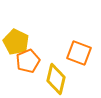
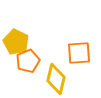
orange square: rotated 25 degrees counterclockwise
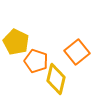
orange square: moved 2 px left, 1 px up; rotated 35 degrees counterclockwise
orange pentagon: moved 8 px right; rotated 30 degrees counterclockwise
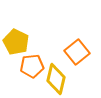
orange pentagon: moved 4 px left, 5 px down; rotated 25 degrees counterclockwise
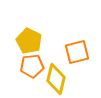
yellow pentagon: moved 13 px right, 1 px up
orange square: rotated 25 degrees clockwise
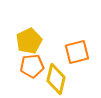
yellow pentagon: rotated 20 degrees clockwise
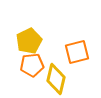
orange pentagon: moved 1 px up
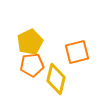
yellow pentagon: moved 1 px right, 1 px down
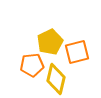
yellow pentagon: moved 20 px right
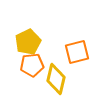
yellow pentagon: moved 22 px left
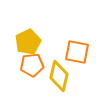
orange square: rotated 25 degrees clockwise
yellow diamond: moved 3 px right, 3 px up
